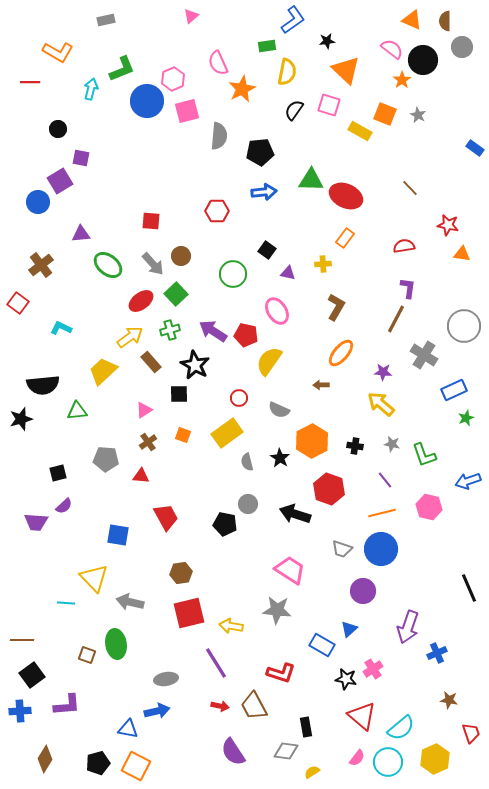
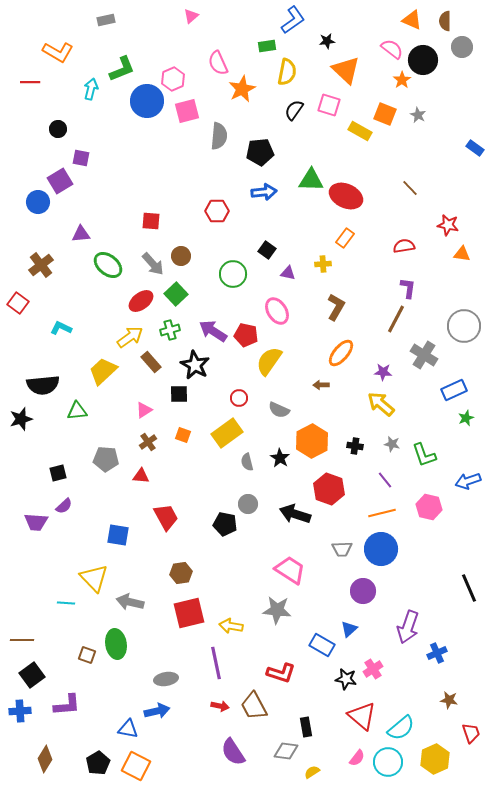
gray trapezoid at (342, 549): rotated 20 degrees counterclockwise
purple line at (216, 663): rotated 20 degrees clockwise
black pentagon at (98, 763): rotated 15 degrees counterclockwise
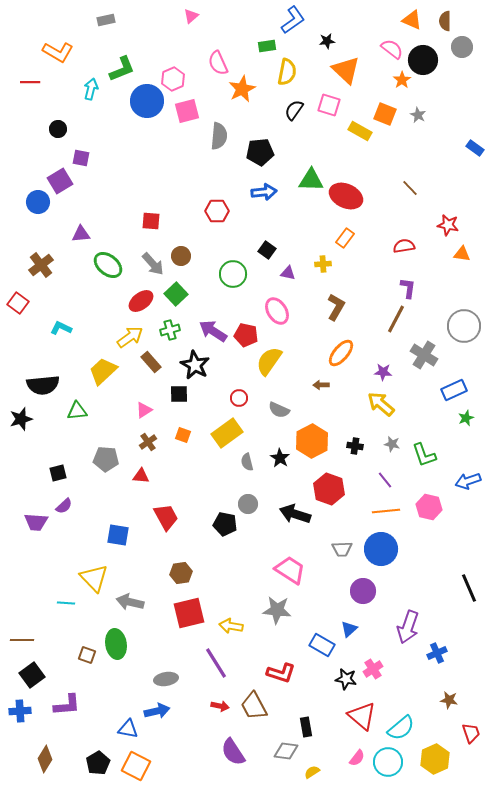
orange line at (382, 513): moved 4 px right, 2 px up; rotated 8 degrees clockwise
purple line at (216, 663): rotated 20 degrees counterclockwise
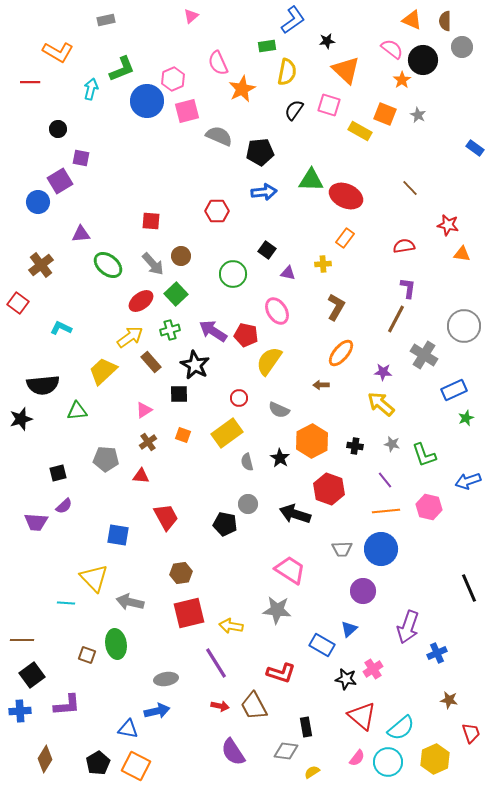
gray semicircle at (219, 136): rotated 72 degrees counterclockwise
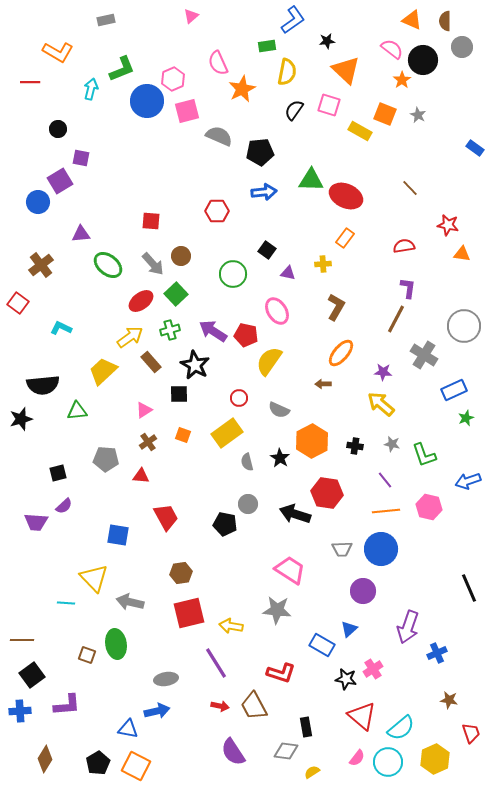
brown arrow at (321, 385): moved 2 px right, 1 px up
red hexagon at (329, 489): moved 2 px left, 4 px down; rotated 12 degrees counterclockwise
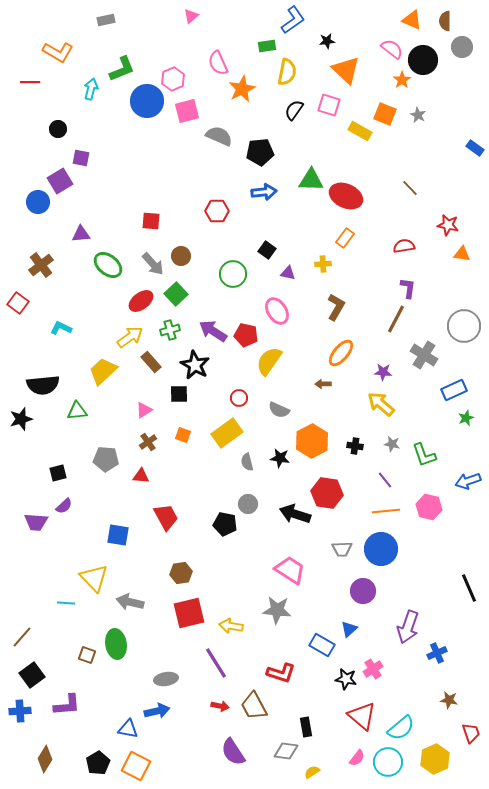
black star at (280, 458): rotated 24 degrees counterclockwise
brown line at (22, 640): moved 3 px up; rotated 50 degrees counterclockwise
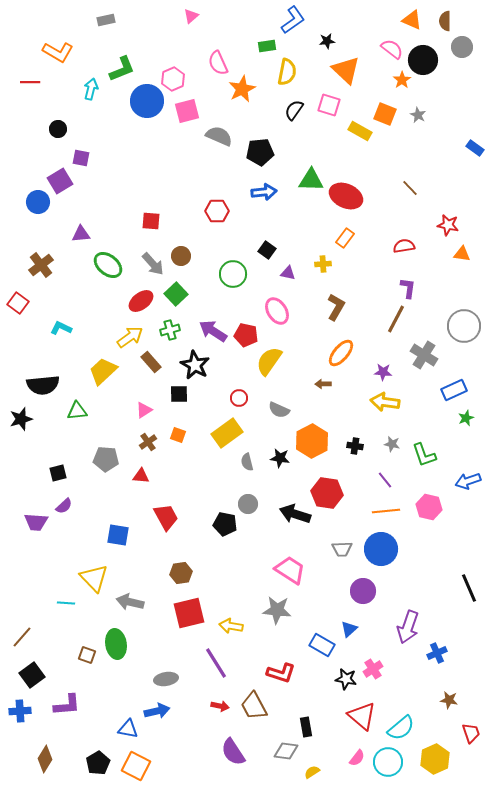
yellow arrow at (381, 404): moved 4 px right, 2 px up; rotated 32 degrees counterclockwise
orange square at (183, 435): moved 5 px left
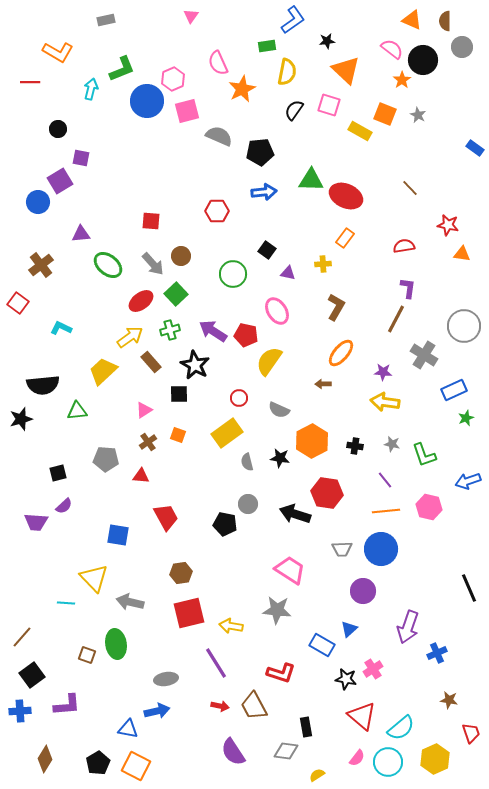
pink triangle at (191, 16): rotated 14 degrees counterclockwise
yellow semicircle at (312, 772): moved 5 px right, 3 px down
